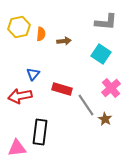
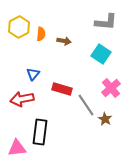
yellow hexagon: rotated 15 degrees counterclockwise
brown arrow: rotated 16 degrees clockwise
red arrow: moved 2 px right, 3 px down
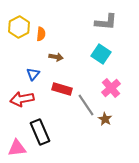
brown arrow: moved 8 px left, 16 px down
black rectangle: rotated 30 degrees counterclockwise
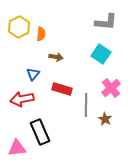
gray line: rotated 35 degrees clockwise
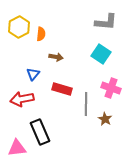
pink cross: rotated 30 degrees counterclockwise
gray line: moved 1 px up
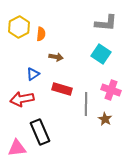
gray L-shape: moved 1 px down
blue triangle: rotated 16 degrees clockwise
pink cross: moved 2 px down
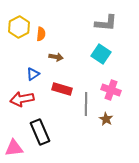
brown star: moved 1 px right
pink triangle: moved 3 px left
